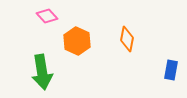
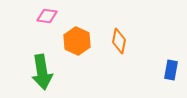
pink diamond: rotated 40 degrees counterclockwise
orange diamond: moved 8 px left, 2 px down
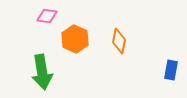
orange hexagon: moved 2 px left, 2 px up
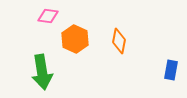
pink diamond: moved 1 px right
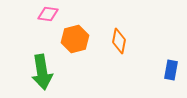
pink diamond: moved 2 px up
orange hexagon: rotated 20 degrees clockwise
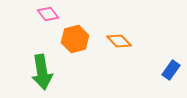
pink diamond: rotated 45 degrees clockwise
orange diamond: rotated 55 degrees counterclockwise
blue rectangle: rotated 24 degrees clockwise
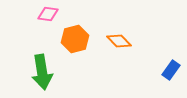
pink diamond: rotated 45 degrees counterclockwise
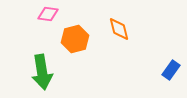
orange diamond: moved 12 px up; rotated 30 degrees clockwise
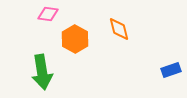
orange hexagon: rotated 16 degrees counterclockwise
blue rectangle: rotated 36 degrees clockwise
